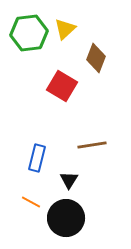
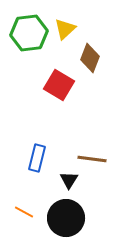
brown diamond: moved 6 px left
red square: moved 3 px left, 1 px up
brown line: moved 14 px down; rotated 16 degrees clockwise
orange line: moved 7 px left, 10 px down
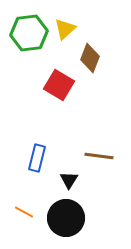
brown line: moved 7 px right, 3 px up
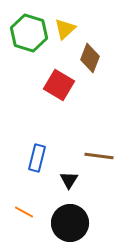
green hexagon: rotated 24 degrees clockwise
black circle: moved 4 px right, 5 px down
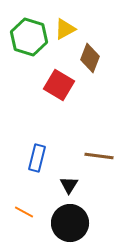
yellow triangle: rotated 15 degrees clockwise
green hexagon: moved 4 px down
black triangle: moved 5 px down
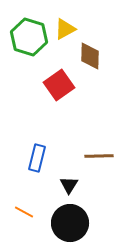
brown diamond: moved 2 px up; rotated 20 degrees counterclockwise
red square: rotated 24 degrees clockwise
brown line: rotated 8 degrees counterclockwise
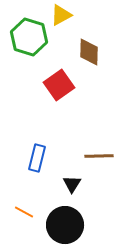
yellow triangle: moved 4 px left, 14 px up
brown diamond: moved 1 px left, 4 px up
black triangle: moved 3 px right, 1 px up
black circle: moved 5 px left, 2 px down
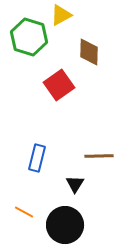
black triangle: moved 3 px right
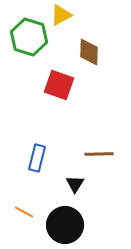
red square: rotated 36 degrees counterclockwise
brown line: moved 2 px up
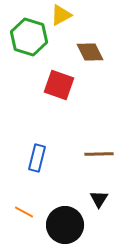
brown diamond: moved 1 px right; rotated 28 degrees counterclockwise
black triangle: moved 24 px right, 15 px down
